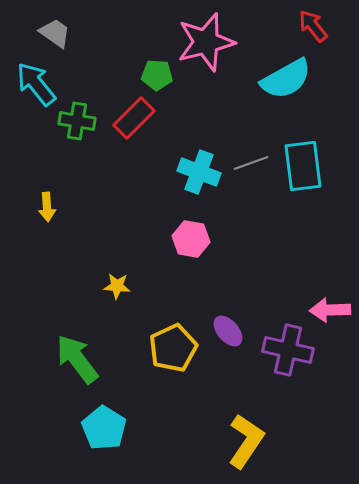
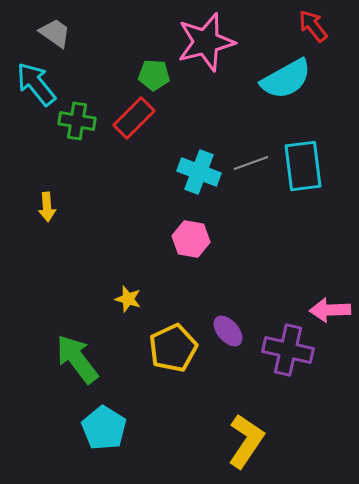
green pentagon: moved 3 px left
yellow star: moved 11 px right, 13 px down; rotated 12 degrees clockwise
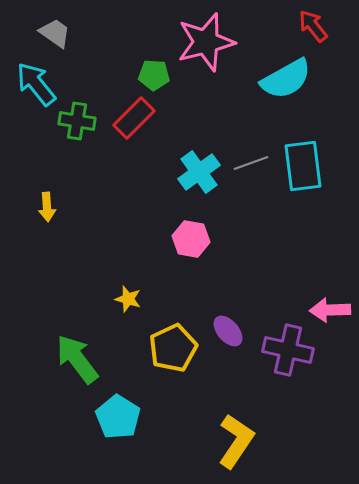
cyan cross: rotated 33 degrees clockwise
cyan pentagon: moved 14 px right, 11 px up
yellow L-shape: moved 10 px left
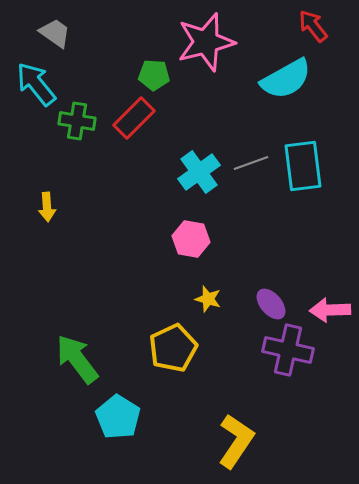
yellow star: moved 80 px right
purple ellipse: moved 43 px right, 27 px up
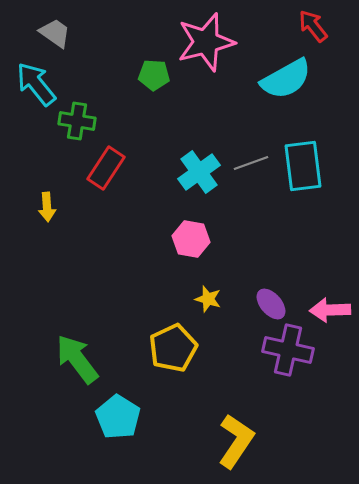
red rectangle: moved 28 px left, 50 px down; rotated 12 degrees counterclockwise
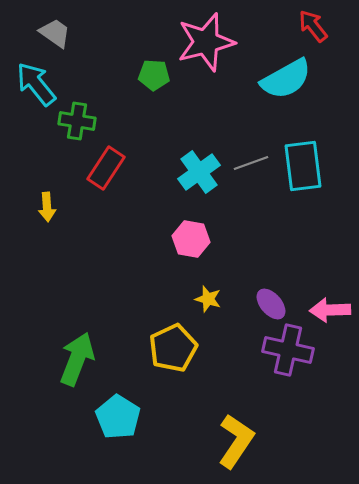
green arrow: rotated 58 degrees clockwise
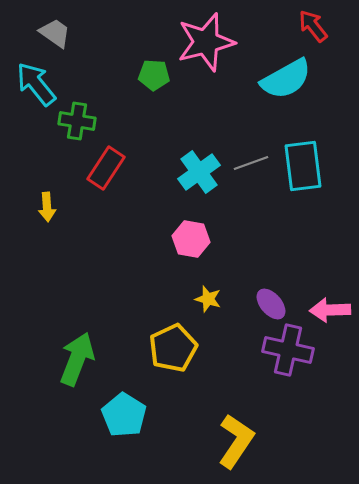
cyan pentagon: moved 6 px right, 2 px up
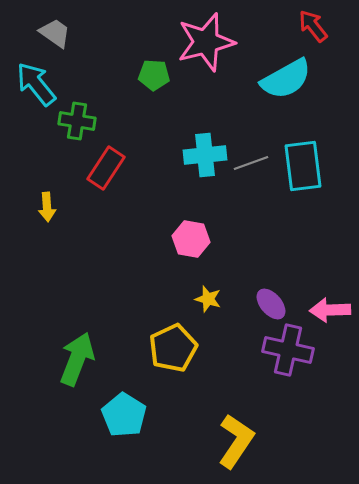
cyan cross: moved 6 px right, 17 px up; rotated 30 degrees clockwise
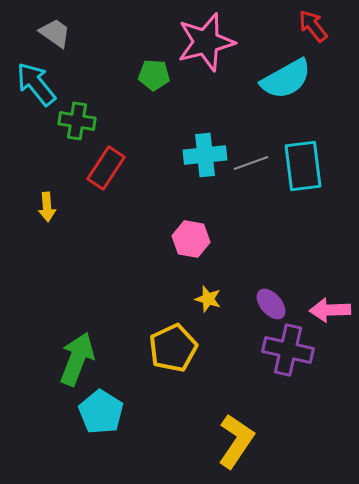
cyan pentagon: moved 23 px left, 3 px up
